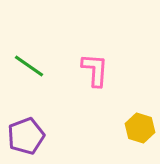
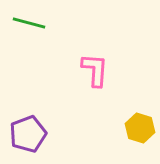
green line: moved 43 px up; rotated 20 degrees counterclockwise
purple pentagon: moved 2 px right, 2 px up
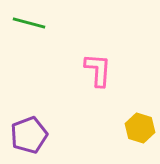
pink L-shape: moved 3 px right
purple pentagon: moved 1 px right, 1 px down
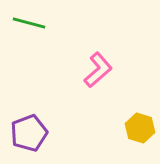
pink L-shape: rotated 45 degrees clockwise
purple pentagon: moved 2 px up
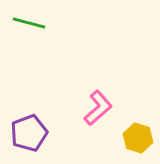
pink L-shape: moved 38 px down
yellow hexagon: moved 2 px left, 10 px down
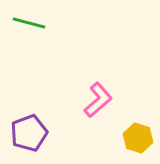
pink L-shape: moved 8 px up
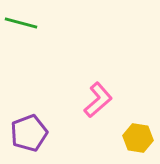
green line: moved 8 px left
yellow hexagon: rotated 8 degrees counterclockwise
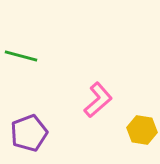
green line: moved 33 px down
yellow hexagon: moved 4 px right, 8 px up
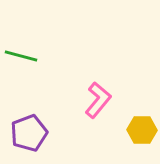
pink L-shape: rotated 9 degrees counterclockwise
yellow hexagon: rotated 8 degrees counterclockwise
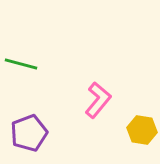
green line: moved 8 px down
yellow hexagon: rotated 8 degrees clockwise
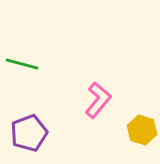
green line: moved 1 px right
yellow hexagon: rotated 8 degrees clockwise
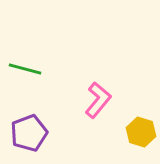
green line: moved 3 px right, 5 px down
yellow hexagon: moved 1 px left, 2 px down
